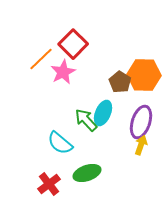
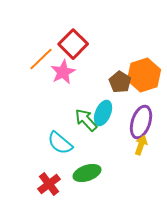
orange hexagon: rotated 20 degrees counterclockwise
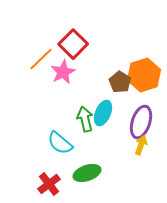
green arrow: moved 1 px left, 1 px up; rotated 30 degrees clockwise
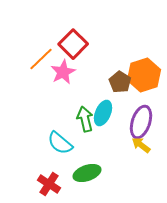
yellow arrow: rotated 72 degrees counterclockwise
red cross: rotated 20 degrees counterclockwise
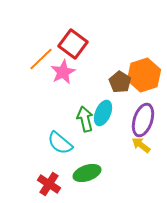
red square: rotated 8 degrees counterclockwise
purple ellipse: moved 2 px right, 2 px up
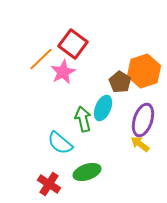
orange hexagon: moved 4 px up
cyan ellipse: moved 5 px up
green arrow: moved 2 px left
yellow arrow: moved 1 px left, 1 px up
green ellipse: moved 1 px up
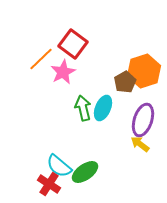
brown pentagon: moved 5 px right; rotated 10 degrees clockwise
green arrow: moved 11 px up
cyan semicircle: moved 1 px left, 23 px down
green ellipse: moved 2 px left; rotated 16 degrees counterclockwise
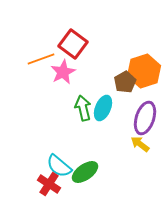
orange line: rotated 24 degrees clockwise
purple ellipse: moved 2 px right, 2 px up
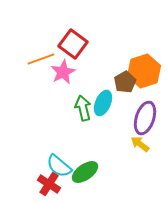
cyan ellipse: moved 5 px up
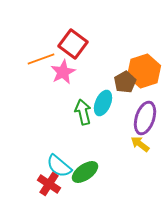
green arrow: moved 4 px down
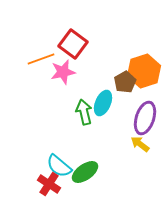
pink star: rotated 15 degrees clockwise
green arrow: moved 1 px right
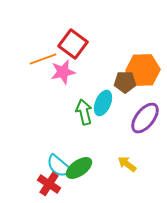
orange line: moved 2 px right
orange hexagon: moved 1 px left, 1 px up; rotated 16 degrees clockwise
brown pentagon: rotated 30 degrees clockwise
purple ellipse: rotated 20 degrees clockwise
yellow arrow: moved 13 px left, 20 px down
green ellipse: moved 6 px left, 4 px up
